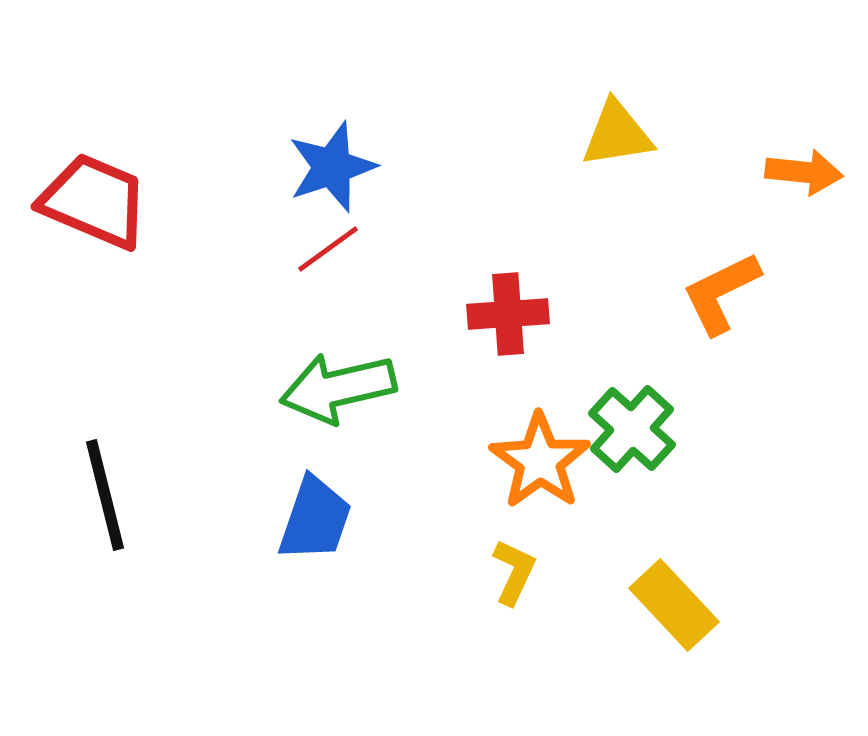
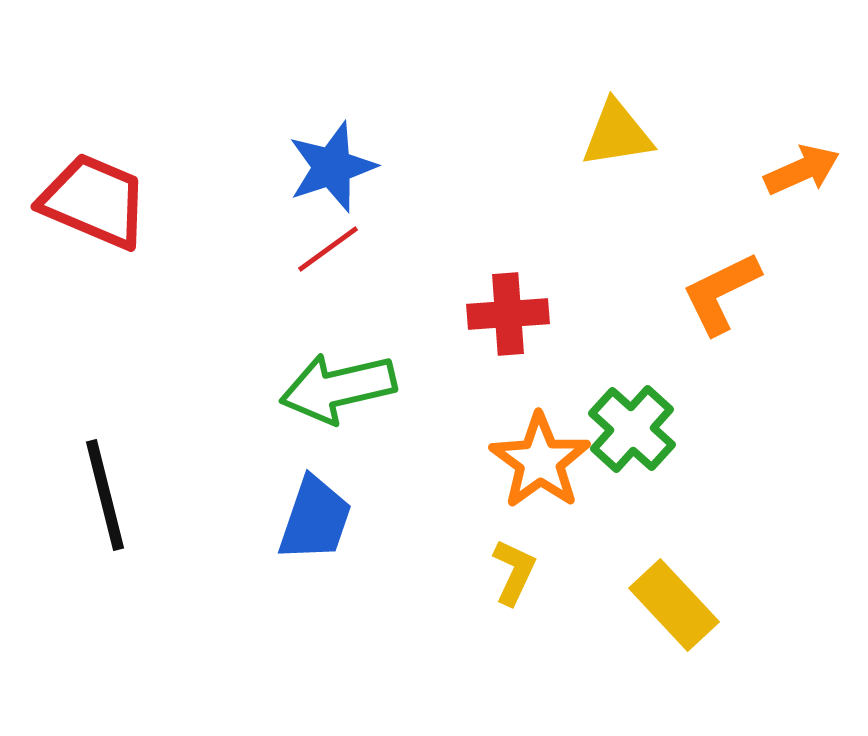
orange arrow: moved 2 px left, 2 px up; rotated 30 degrees counterclockwise
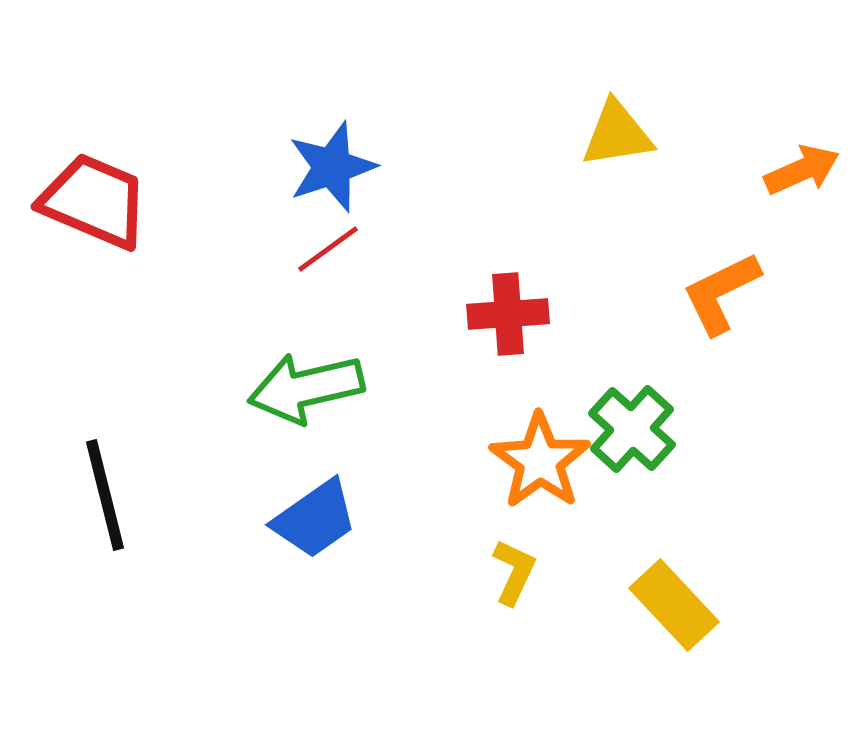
green arrow: moved 32 px left
blue trapezoid: rotated 36 degrees clockwise
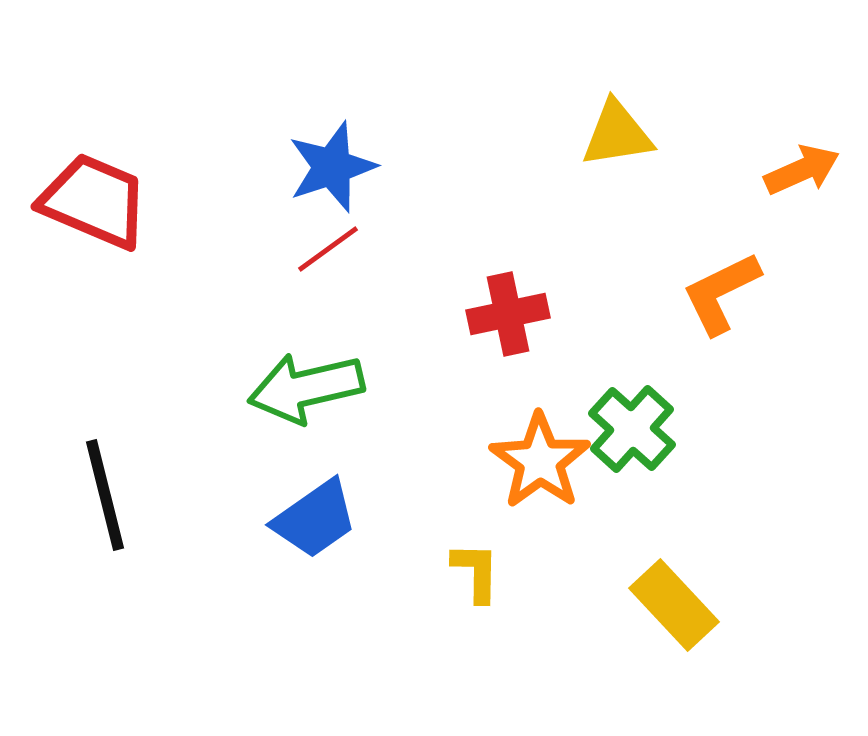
red cross: rotated 8 degrees counterclockwise
yellow L-shape: moved 38 px left; rotated 24 degrees counterclockwise
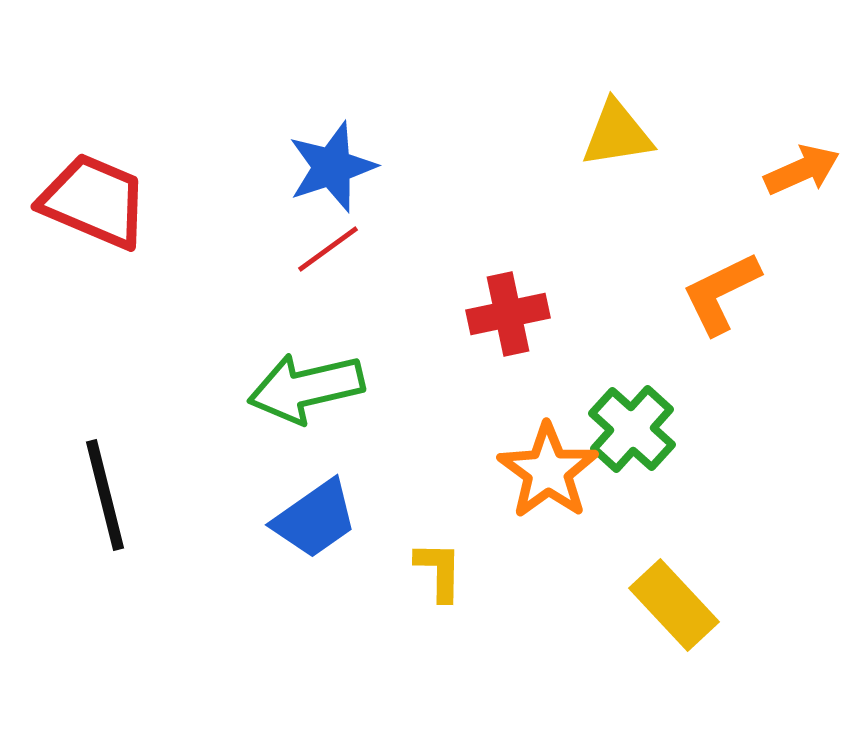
orange star: moved 8 px right, 10 px down
yellow L-shape: moved 37 px left, 1 px up
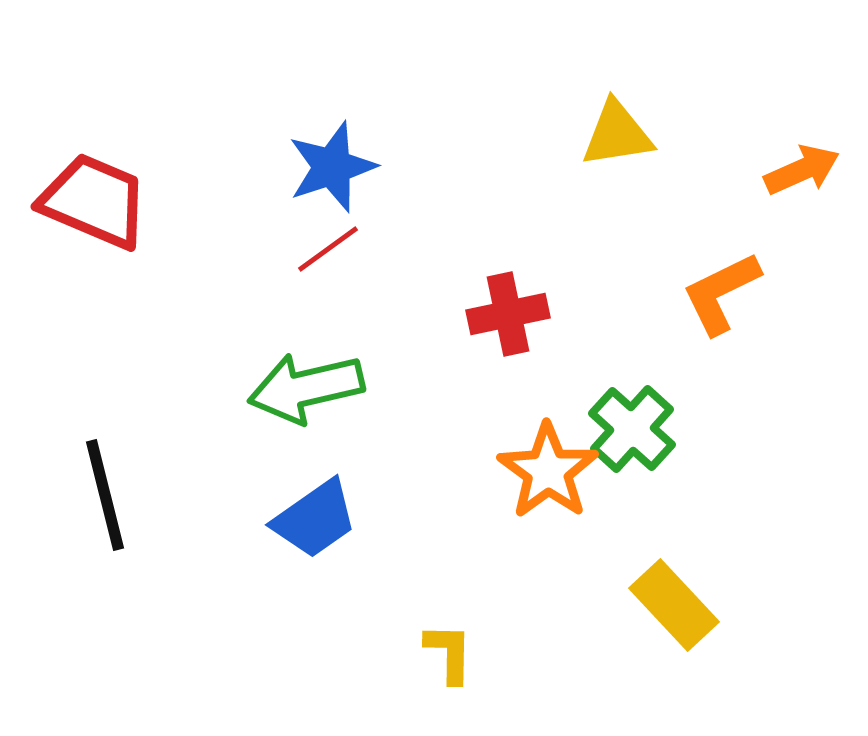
yellow L-shape: moved 10 px right, 82 px down
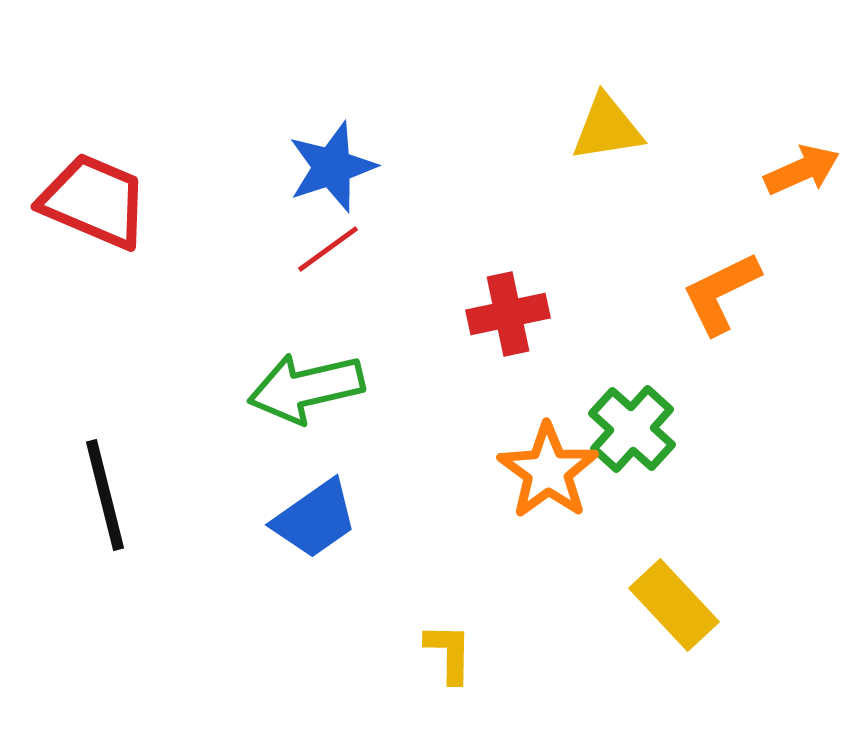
yellow triangle: moved 10 px left, 6 px up
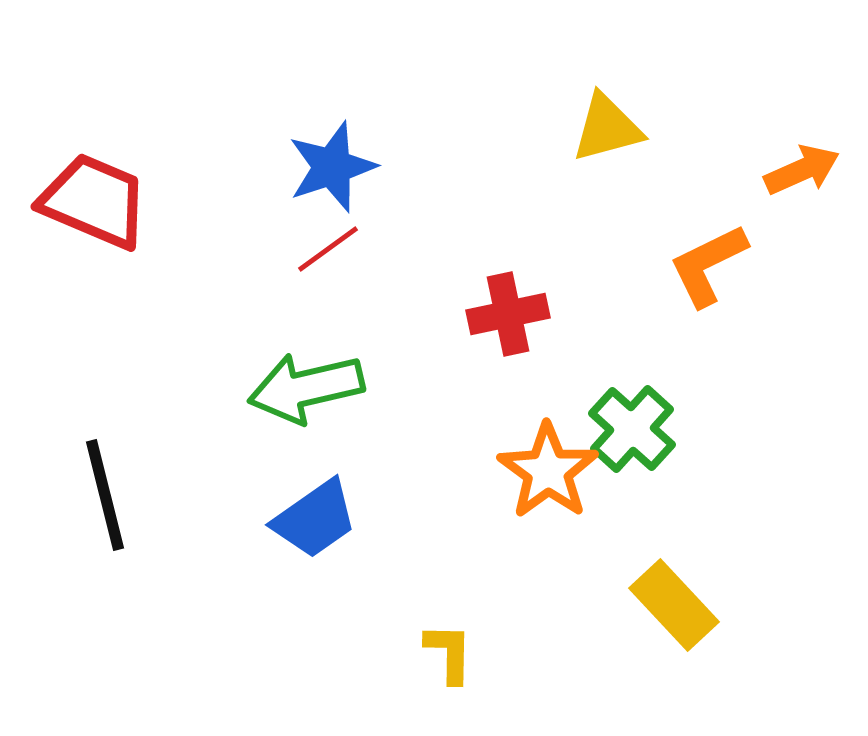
yellow triangle: rotated 6 degrees counterclockwise
orange L-shape: moved 13 px left, 28 px up
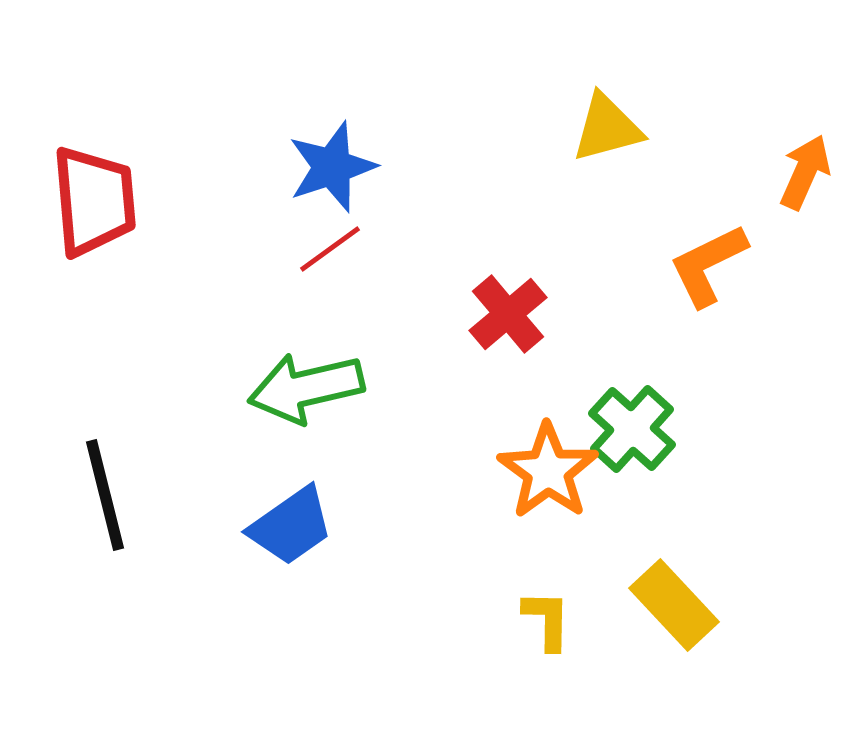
orange arrow: moved 3 px right, 2 px down; rotated 42 degrees counterclockwise
red trapezoid: rotated 62 degrees clockwise
red line: moved 2 px right
red cross: rotated 28 degrees counterclockwise
blue trapezoid: moved 24 px left, 7 px down
yellow L-shape: moved 98 px right, 33 px up
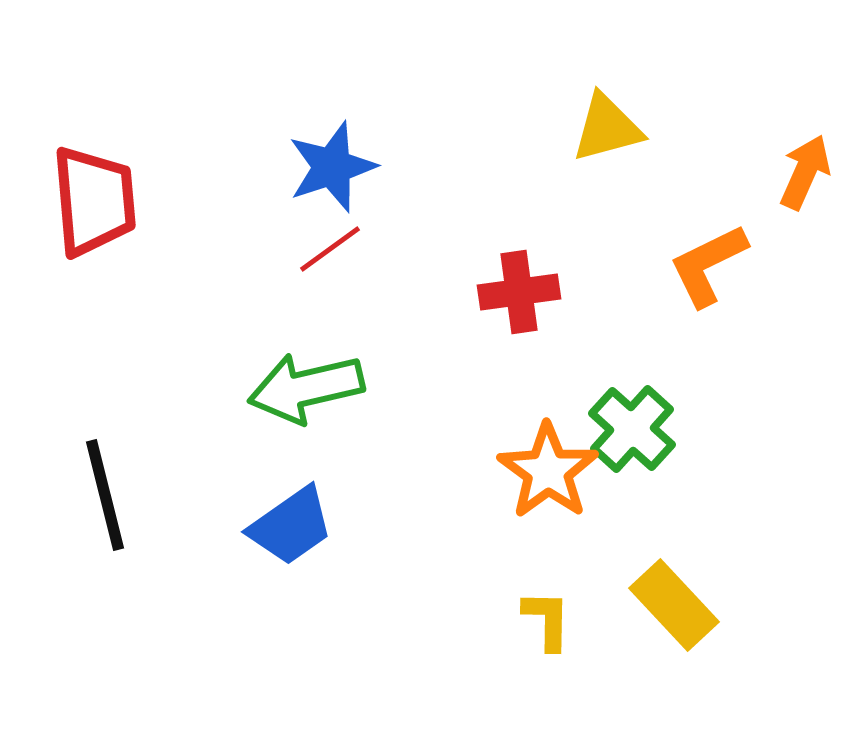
red cross: moved 11 px right, 22 px up; rotated 32 degrees clockwise
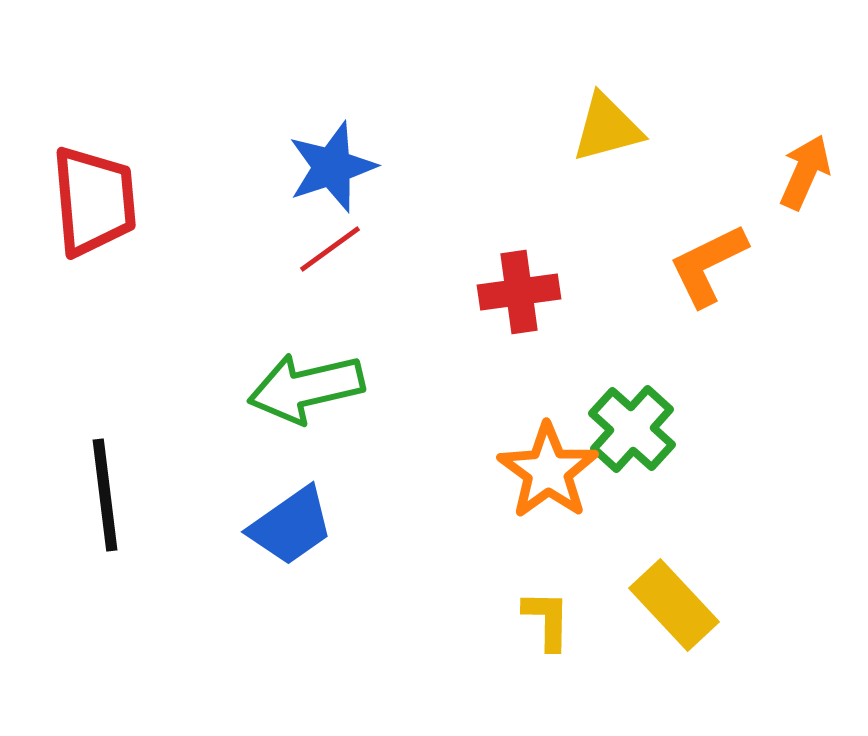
black line: rotated 7 degrees clockwise
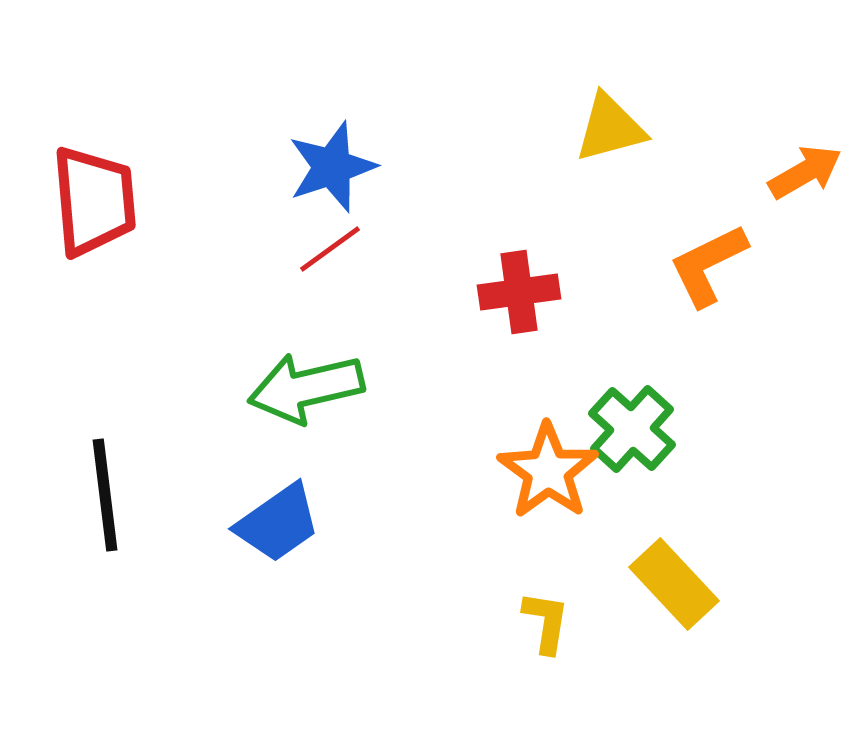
yellow triangle: moved 3 px right
orange arrow: rotated 36 degrees clockwise
blue trapezoid: moved 13 px left, 3 px up
yellow rectangle: moved 21 px up
yellow L-shape: moved 1 px left, 2 px down; rotated 8 degrees clockwise
